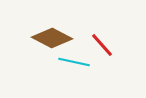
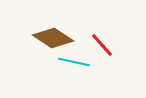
brown diamond: moved 1 px right; rotated 6 degrees clockwise
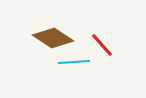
cyan line: rotated 16 degrees counterclockwise
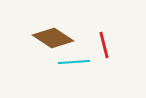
red line: moved 2 px right; rotated 28 degrees clockwise
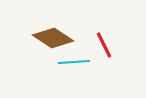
red line: rotated 12 degrees counterclockwise
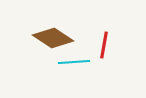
red line: rotated 36 degrees clockwise
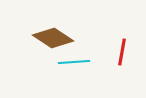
red line: moved 18 px right, 7 px down
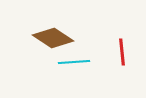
red line: rotated 16 degrees counterclockwise
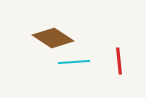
red line: moved 3 px left, 9 px down
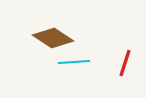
red line: moved 6 px right, 2 px down; rotated 24 degrees clockwise
